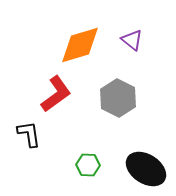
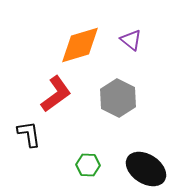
purple triangle: moved 1 px left
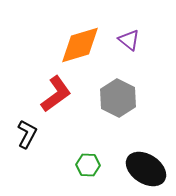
purple triangle: moved 2 px left
black L-shape: moved 2 px left; rotated 36 degrees clockwise
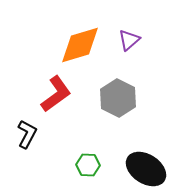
purple triangle: rotated 40 degrees clockwise
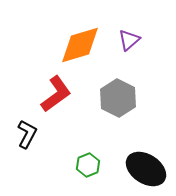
green hexagon: rotated 25 degrees counterclockwise
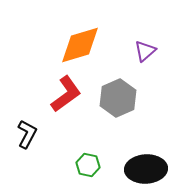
purple triangle: moved 16 px right, 11 px down
red L-shape: moved 10 px right
gray hexagon: rotated 9 degrees clockwise
green hexagon: rotated 25 degrees counterclockwise
black ellipse: rotated 36 degrees counterclockwise
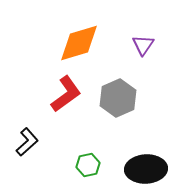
orange diamond: moved 1 px left, 2 px up
purple triangle: moved 2 px left, 6 px up; rotated 15 degrees counterclockwise
black L-shape: moved 8 px down; rotated 20 degrees clockwise
green hexagon: rotated 25 degrees counterclockwise
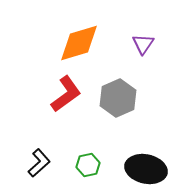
purple triangle: moved 1 px up
black L-shape: moved 12 px right, 21 px down
black ellipse: rotated 15 degrees clockwise
